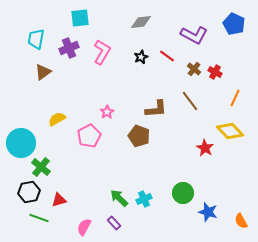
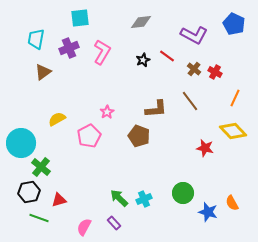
black star: moved 2 px right, 3 px down
yellow diamond: moved 3 px right
red star: rotated 18 degrees counterclockwise
orange semicircle: moved 9 px left, 18 px up
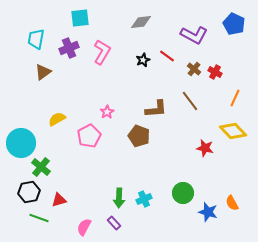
green arrow: rotated 132 degrees counterclockwise
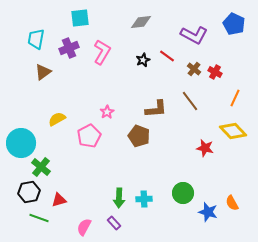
cyan cross: rotated 21 degrees clockwise
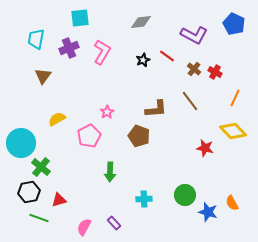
brown triangle: moved 4 px down; rotated 18 degrees counterclockwise
green circle: moved 2 px right, 2 px down
green arrow: moved 9 px left, 26 px up
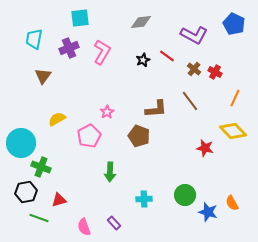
cyan trapezoid: moved 2 px left
green cross: rotated 18 degrees counterclockwise
black hexagon: moved 3 px left
pink semicircle: rotated 48 degrees counterclockwise
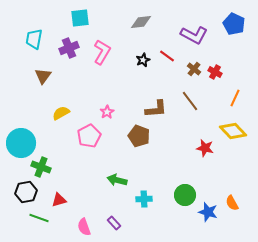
yellow semicircle: moved 4 px right, 6 px up
green arrow: moved 7 px right, 8 px down; rotated 102 degrees clockwise
